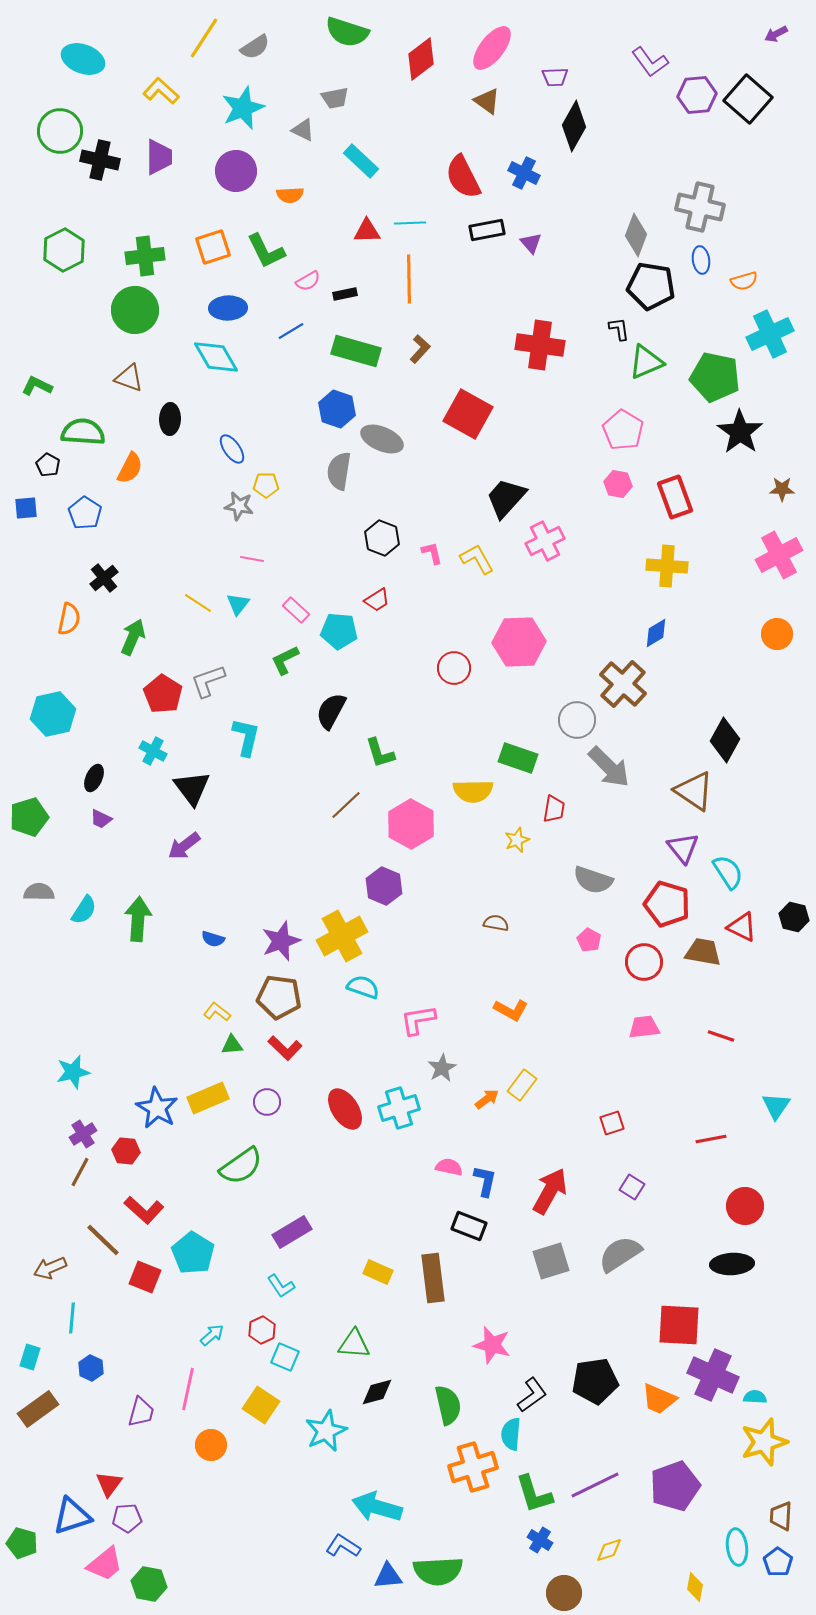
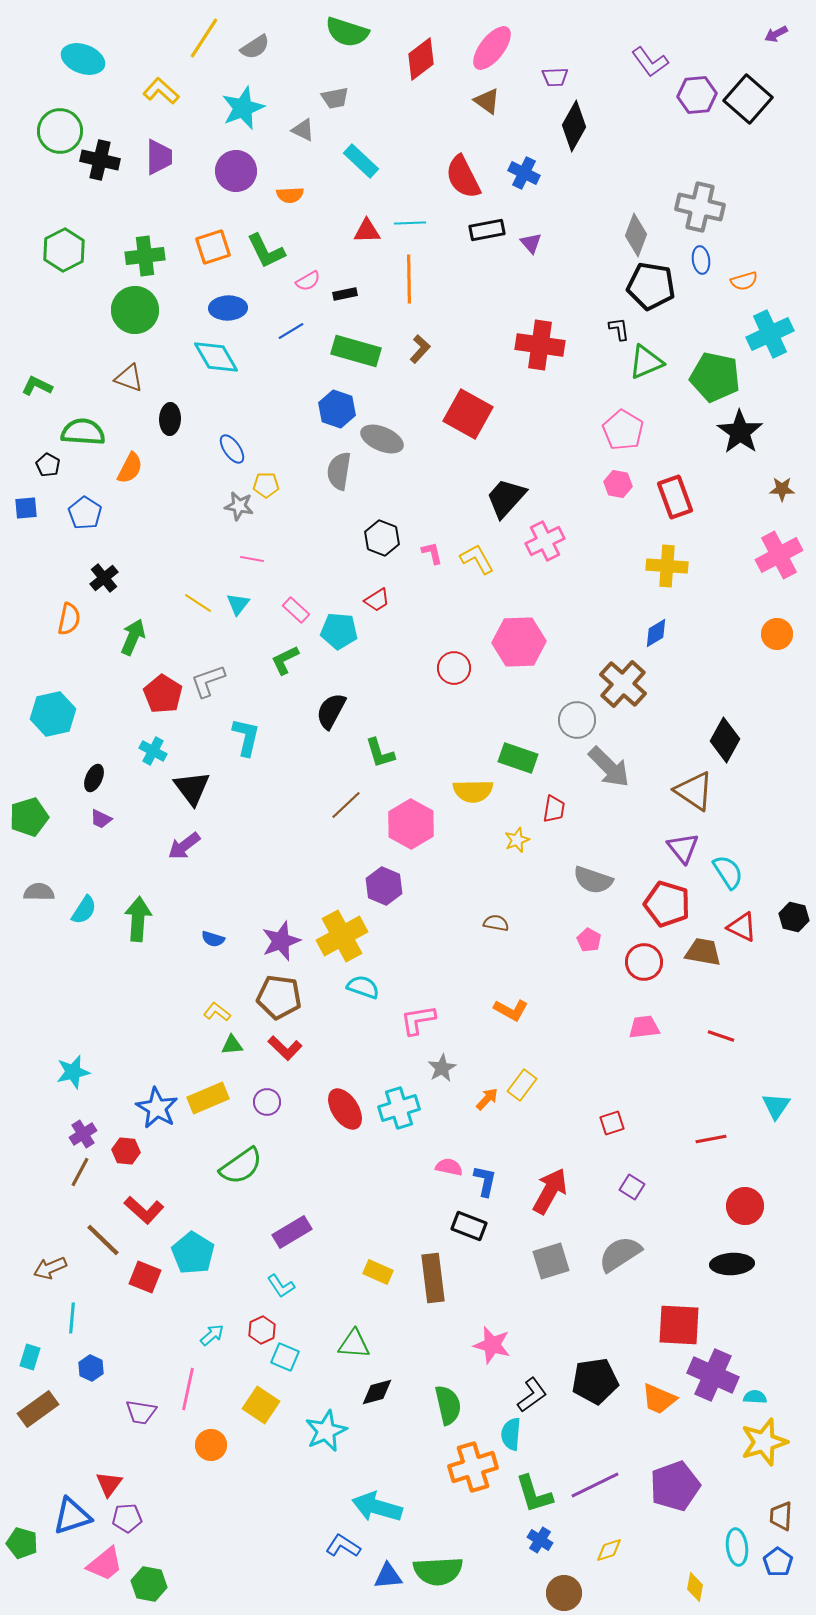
orange arrow at (487, 1099): rotated 10 degrees counterclockwise
purple trapezoid at (141, 1412): rotated 84 degrees clockwise
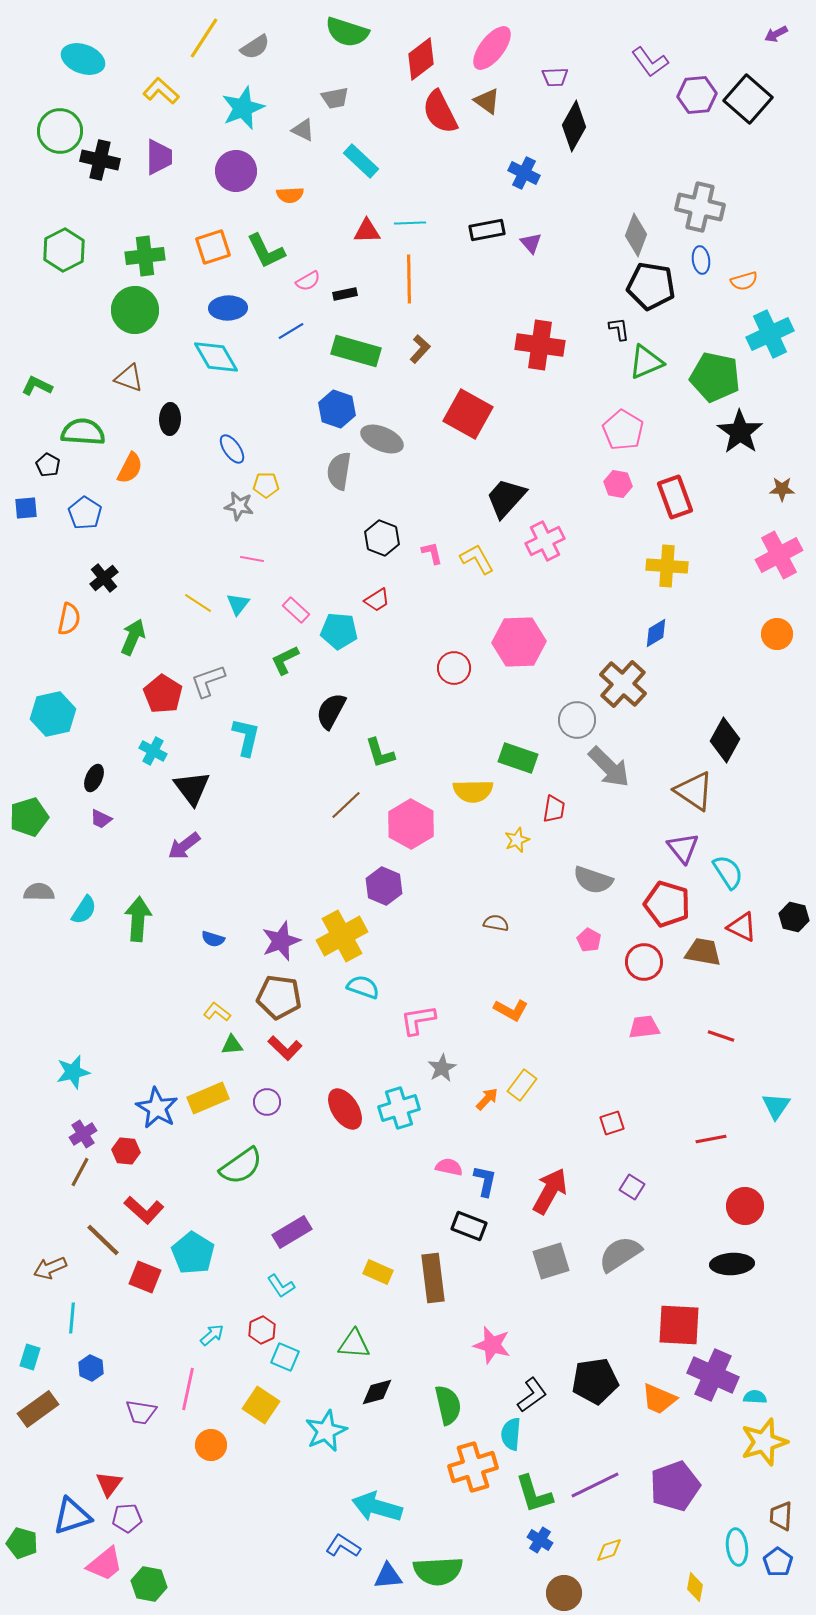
red semicircle at (463, 177): moved 23 px left, 65 px up
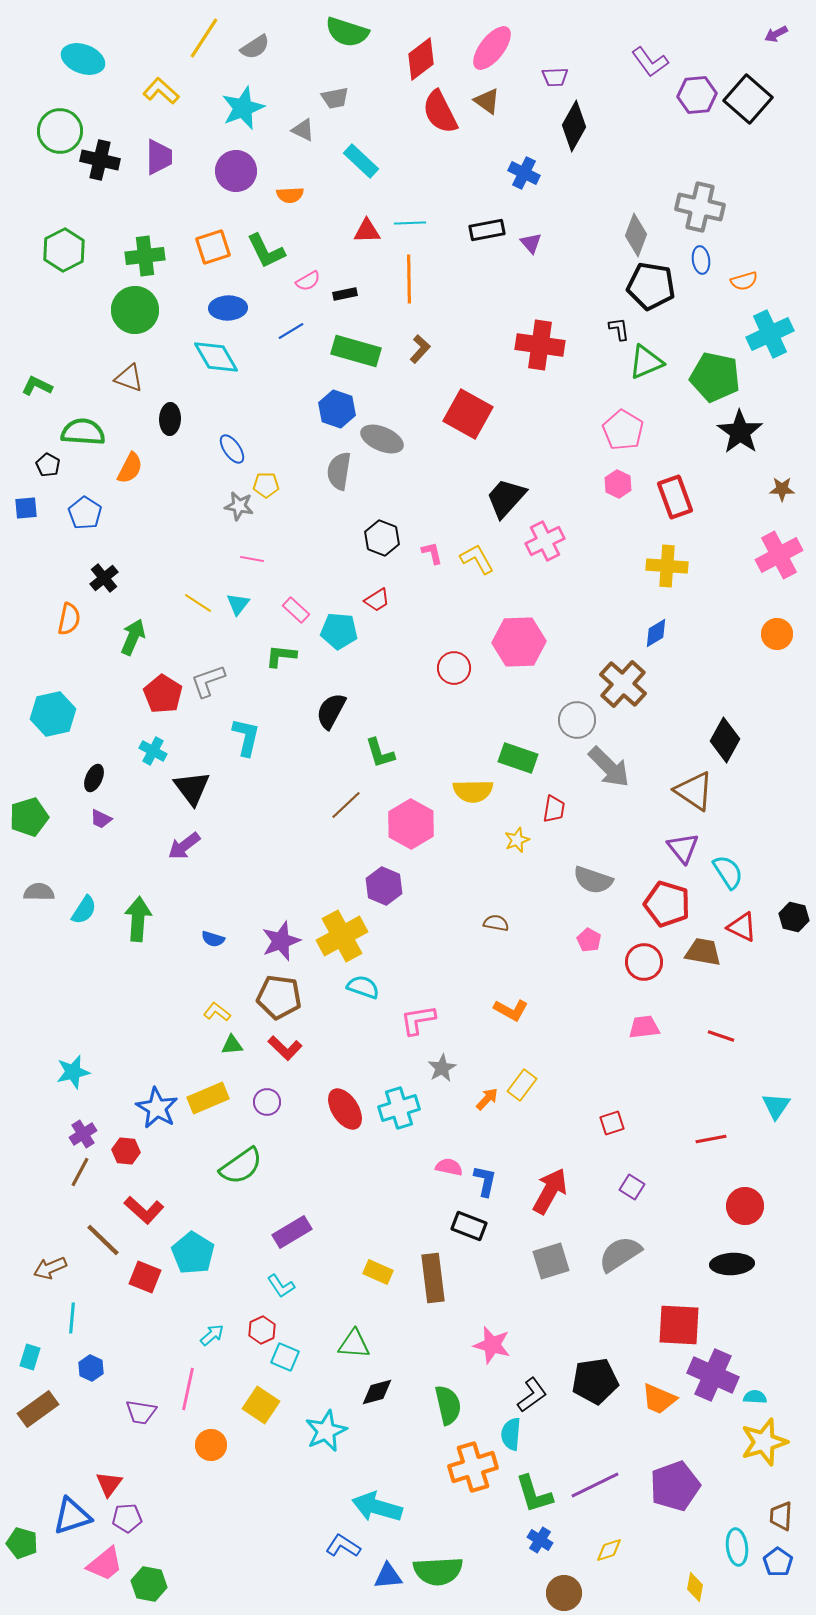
pink hexagon at (618, 484): rotated 16 degrees clockwise
green L-shape at (285, 660): moved 4 px left, 4 px up; rotated 32 degrees clockwise
